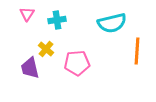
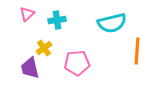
pink triangle: rotated 14 degrees clockwise
yellow cross: moved 2 px left, 1 px up; rotated 14 degrees clockwise
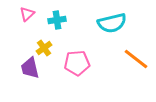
orange line: moved 1 px left, 8 px down; rotated 56 degrees counterclockwise
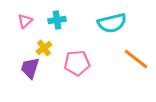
pink triangle: moved 2 px left, 7 px down
purple trapezoid: rotated 30 degrees clockwise
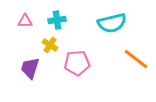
pink triangle: rotated 42 degrees clockwise
yellow cross: moved 6 px right, 3 px up; rotated 21 degrees counterclockwise
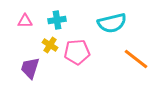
pink pentagon: moved 11 px up
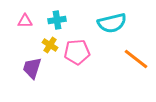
purple trapezoid: moved 2 px right
